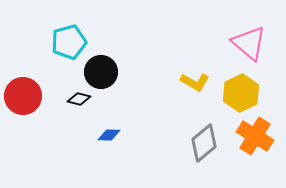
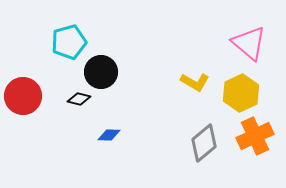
orange cross: rotated 33 degrees clockwise
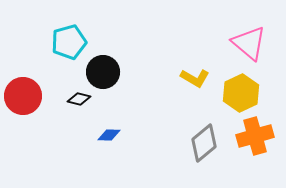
black circle: moved 2 px right
yellow L-shape: moved 4 px up
orange cross: rotated 9 degrees clockwise
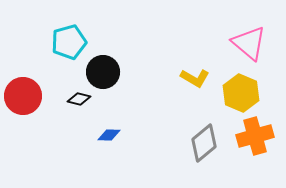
yellow hexagon: rotated 12 degrees counterclockwise
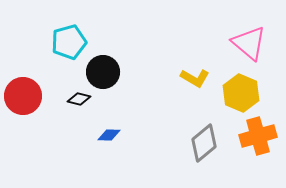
orange cross: moved 3 px right
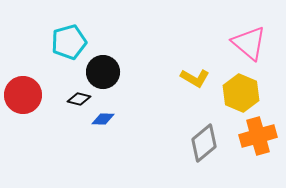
red circle: moved 1 px up
blue diamond: moved 6 px left, 16 px up
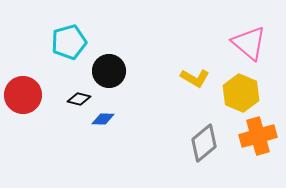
black circle: moved 6 px right, 1 px up
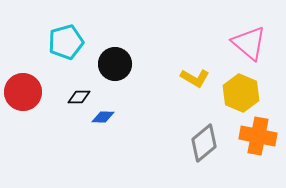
cyan pentagon: moved 3 px left
black circle: moved 6 px right, 7 px up
red circle: moved 3 px up
black diamond: moved 2 px up; rotated 15 degrees counterclockwise
blue diamond: moved 2 px up
orange cross: rotated 27 degrees clockwise
